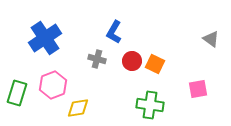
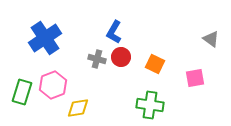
red circle: moved 11 px left, 4 px up
pink square: moved 3 px left, 11 px up
green rectangle: moved 5 px right, 1 px up
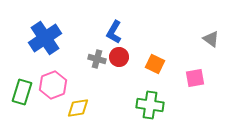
red circle: moved 2 px left
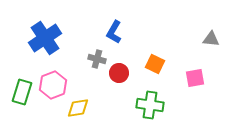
gray triangle: rotated 30 degrees counterclockwise
red circle: moved 16 px down
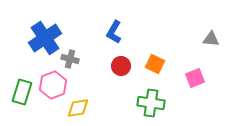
gray cross: moved 27 px left
red circle: moved 2 px right, 7 px up
pink square: rotated 12 degrees counterclockwise
green cross: moved 1 px right, 2 px up
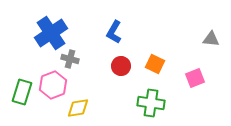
blue cross: moved 6 px right, 5 px up
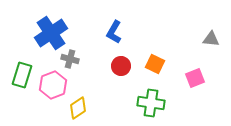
green rectangle: moved 17 px up
yellow diamond: rotated 25 degrees counterclockwise
